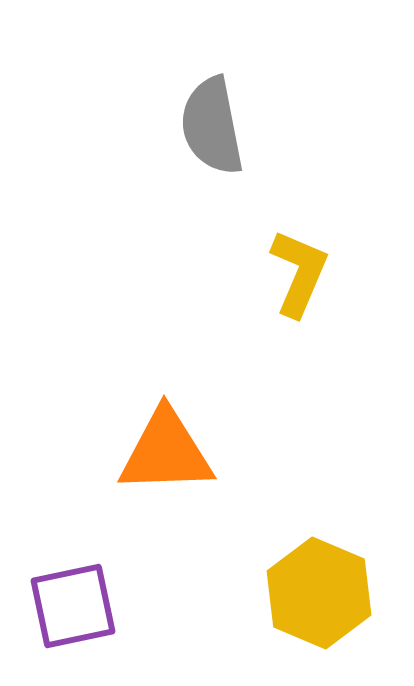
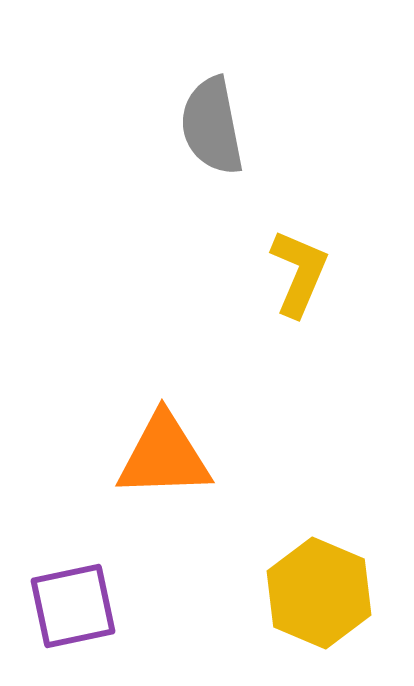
orange triangle: moved 2 px left, 4 px down
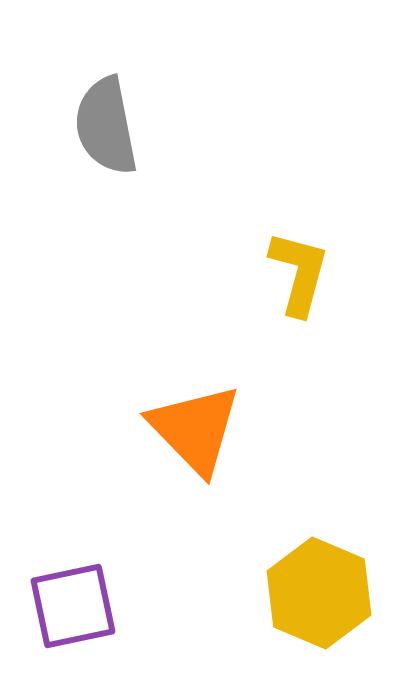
gray semicircle: moved 106 px left
yellow L-shape: rotated 8 degrees counterclockwise
orange triangle: moved 31 px right, 27 px up; rotated 48 degrees clockwise
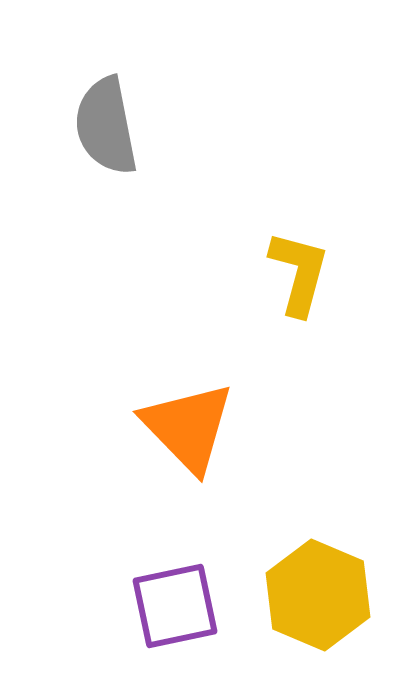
orange triangle: moved 7 px left, 2 px up
yellow hexagon: moved 1 px left, 2 px down
purple square: moved 102 px right
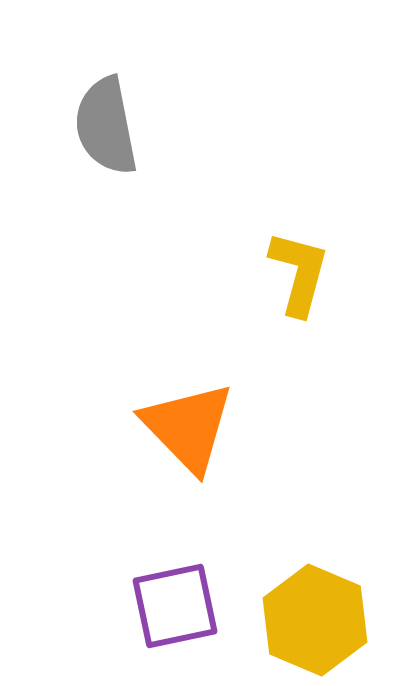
yellow hexagon: moved 3 px left, 25 px down
